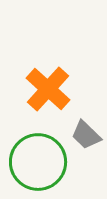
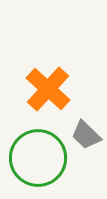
green circle: moved 4 px up
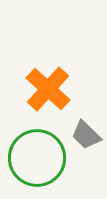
green circle: moved 1 px left
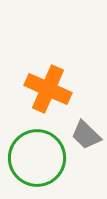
orange cross: rotated 18 degrees counterclockwise
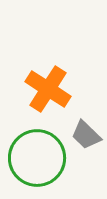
orange cross: rotated 9 degrees clockwise
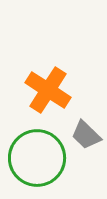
orange cross: moved 1 px down
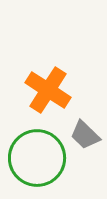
gray trapezoid: moved 1 px left
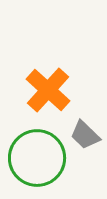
orange cross: rotated 9 degrees clockwise
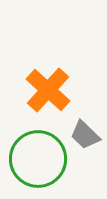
green circle: moved 1 px right, 1 px down
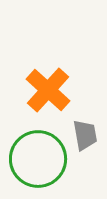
gray trapezoid: rotated 144 degrees counterclockwise
